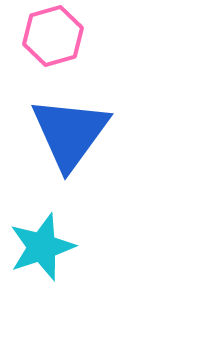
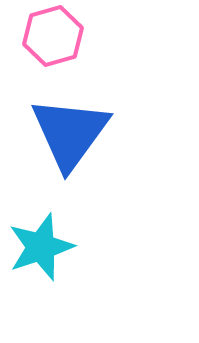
cyan star: moved 1 px left
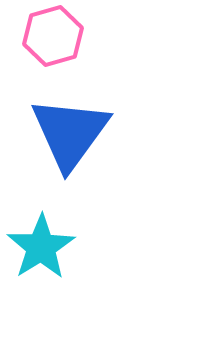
cyan star: rotated 14 degrees counterclockwise
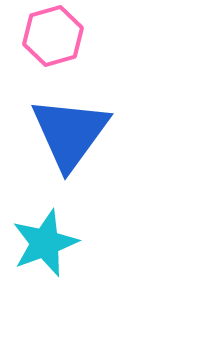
cyan star: moved 4 px right, 4 px up; rotated 12 degrees clockwise
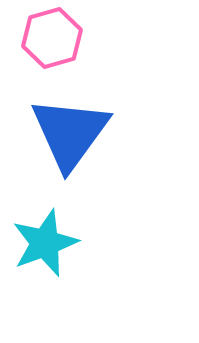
pink hexagon: moved 1 px left, 2 px down
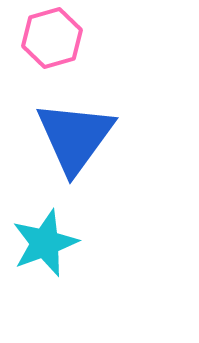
blue triangle: moved 5 px right, 4 px down
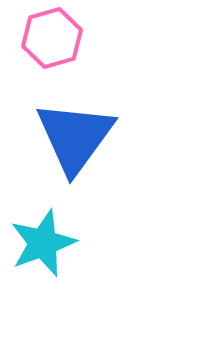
cyan star: moved 2 px left
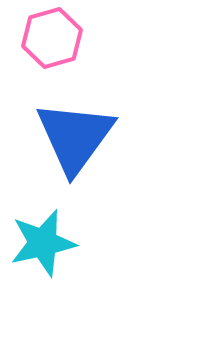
cyan star: rotated 8 degrees clockwise
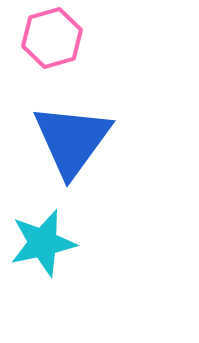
blue triangle: moved 3 px left, 3 px down
